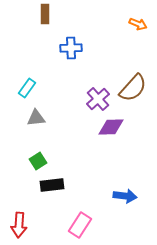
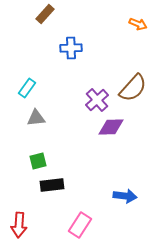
brown rectangle: rotated 42 degrees clockwise
purple cross: moved 1 px left, 1 px down
green square: rotated 18 degrees clockwise
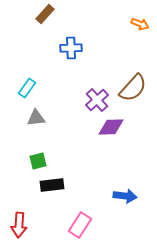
orange arrow: moved 2 px right
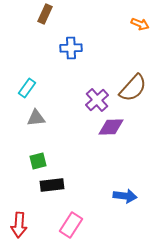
brown rectangle: rotated 18 degrees counterclockwise
pink rectangle: moved 9 px left
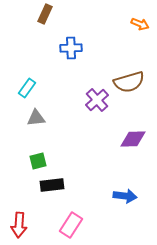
brown semicircle: moved 4 px left, 6 px up; rotated 32 degrees clockwise
purple diamond: moved 22 px right, 12 px down
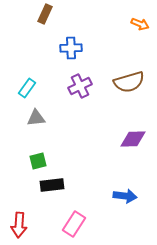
purple cross: moved 17 px left, 14 px up; rotated 15 degrees clockwise
pink rectangle: moved 3 px right, 1 px up
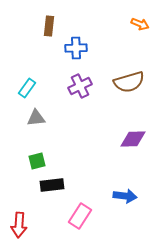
brown rectangle: moved 4 px right, 12 px down; rotated 18 degrees counterclockwise
blue cross: moved 5 px right
green square: moved 1 px left
pink rectangle: moved 6 px right, 8 px up
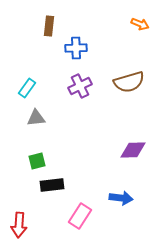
purple diamond: moved 11 px down
blue arrow: moved 4 px left, 2 px down
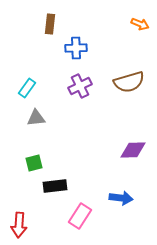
brown rectangle: moved 1 px right, 2 px up
green square: moved 3 px left, 2 px down
black rectangle: moved 3 px right, 1 px down
